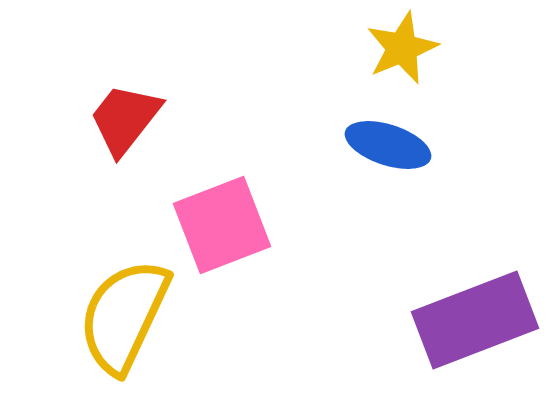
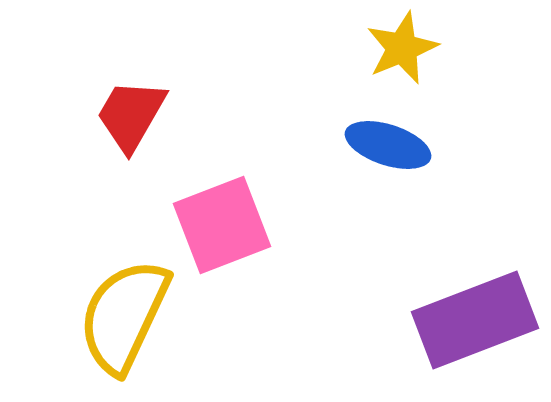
red trapezoid: moved 6 px right, 4 px up; rotated 8 degrees counterclockwise
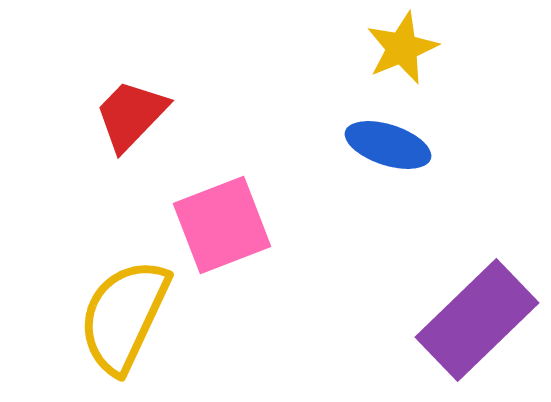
red trapezoid: rotated 14 degrees clockwise
purple rectangle: moved 2 px right; rotated 23 degrees counterclockwise
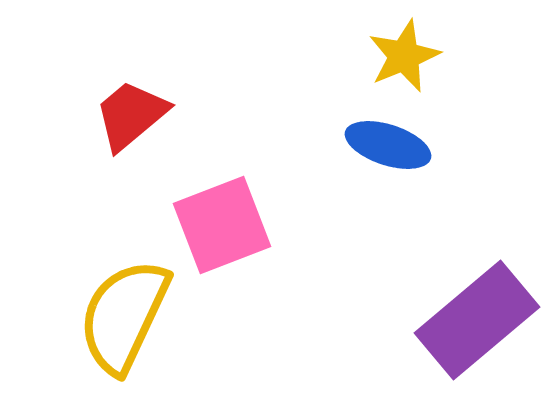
yellow star: moved 2 px right, 8 px down
red trapezoid: rotated 6 degrees clockwise
purple rectangle: rotated 4 degrees clockwise
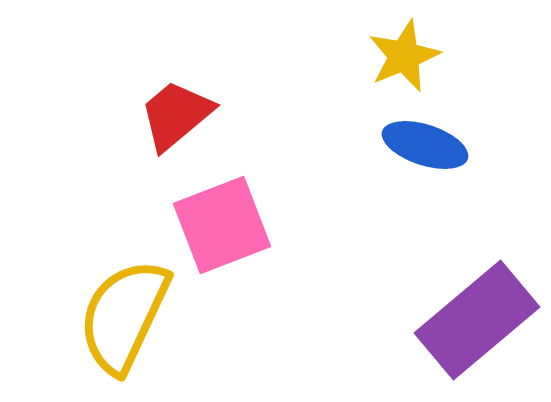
red trapezoid: moved 45 px right
blue ellipse: moved 37 px right
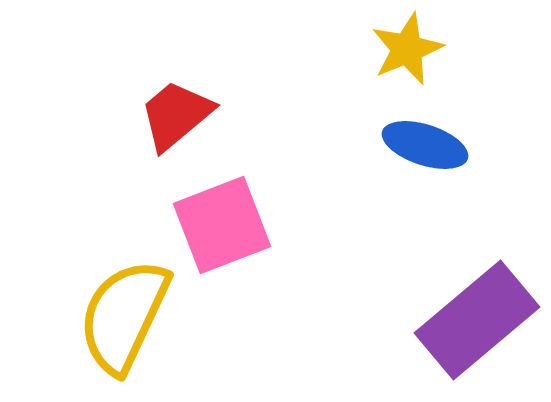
yellow star: moved 3 px right, 7 px up
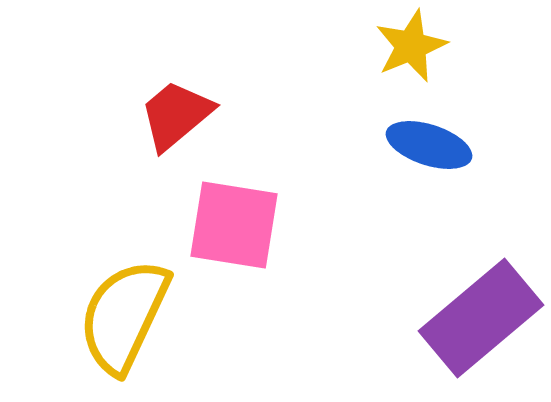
yellow star: moved 4 px right, 3 px up
blue ellipse: moved 4 px right
pink square: moved 12 px right; rotated 30 degrees clockwise
purple rectangle: moved 4 px right, 2 px up
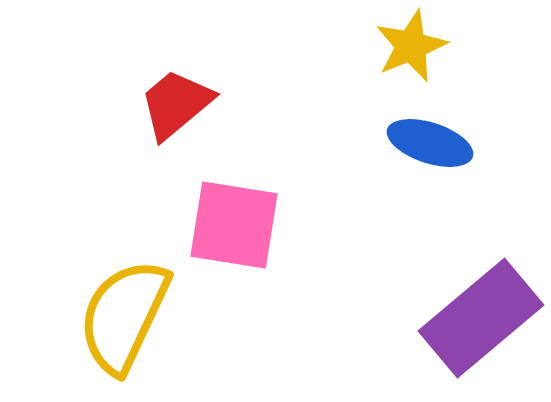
red trapezoid: moved 11 px up
blue ellipse: moved 1 px right, 2 px up
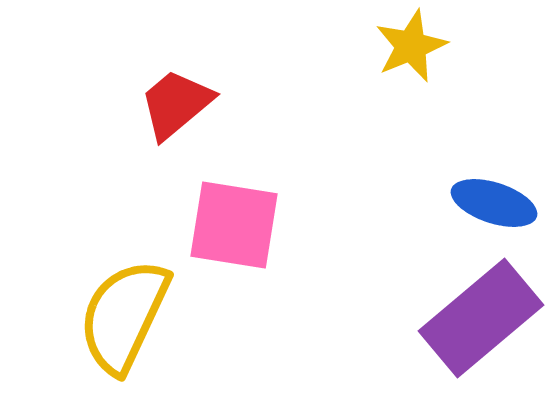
blue ellipse: moved 64 px right, 60 px down
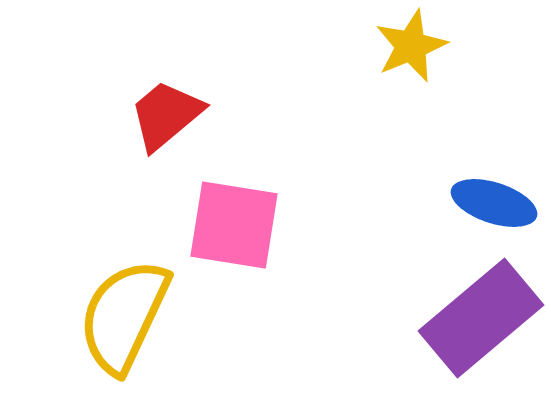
red trapezoid: moved 10 px left, 11 px down
